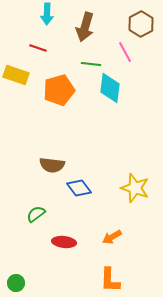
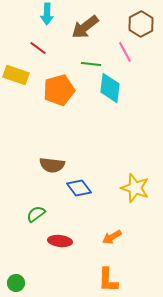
brown arrow: rotated 36 degrees clockwise
red line: rotated 18 degrees clockwise
red ellipse: moved 4 px left, 1 px up
orange L-shape: moved 2 px left
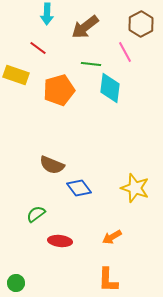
brown semicircle: rotated 15 degrees clockwise
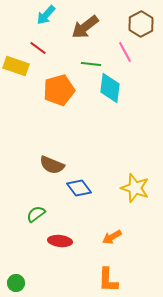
cyan arrow: moved 1 px left, 1 px down; rotated 40 degrees clockwise
yellow rectangle: moved 9 px up
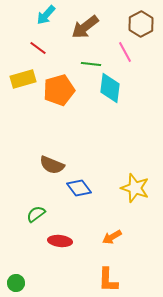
yellow rectangle: moved 7 px right, 13 px down; rotated 35 degrees counterclockwise
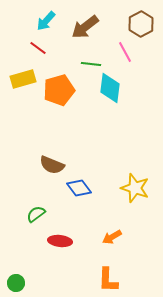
cyan arrow: moved 6 px down
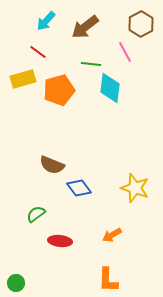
red line: moved 4 px down
orange arrow: moved 2 px up
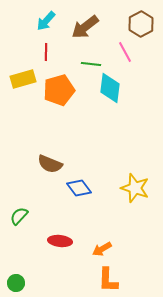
red line: moved 8 px right; rotated 54 degrees clockwise
brown semicircle: moved 2 px left, 1 px up
green semicircle: moved 17 px left, 2 px down; rotated 12 degrees counterclockwise
orange arrow: moved 10 px left, 14 px down
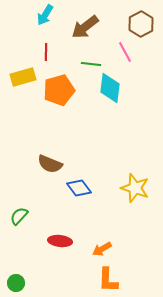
cyan arrow: moved 1 px left, 6 px up; rotated 10 degrees counterclockwise
yellow rectangle: moved 2 px up
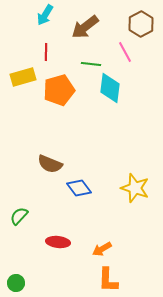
red ellipse: moved 2 px left, 1 px down
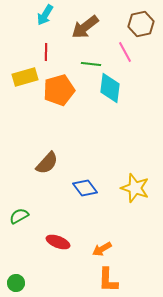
brown hexagon: rotated 15 degrees clockwise
yellow rectangle: moved 2 px right
brown semicircle: moved 3 px left, 1 px up; rotated 70 degrees counterclockwise
blue diamond: moved 6 px right
green semicircle: rotated 18 degrees clockwise
red ellipse: rotated 15 degrees clockwise
